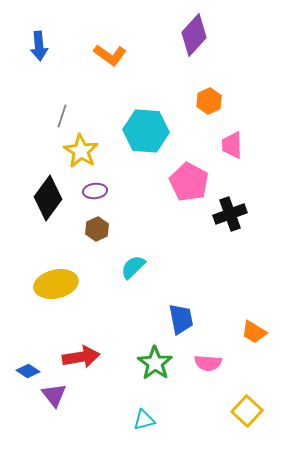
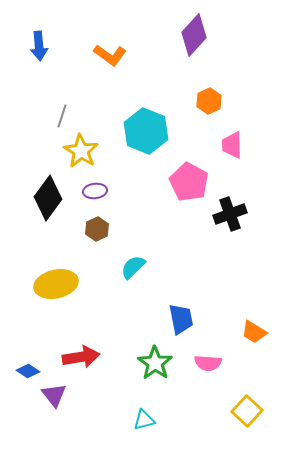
cyan hexagon: rotated 18 degrees clockwise
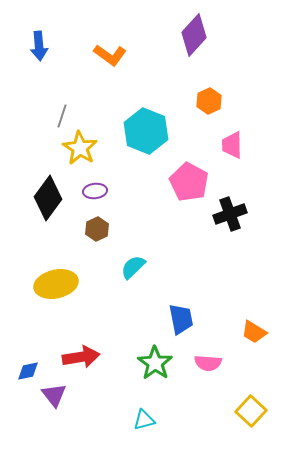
yellow star: moved 1 px left, 3 px up
blue diamond: rotated 45 degrees counterclockwise
yellow square: moved 4 px right
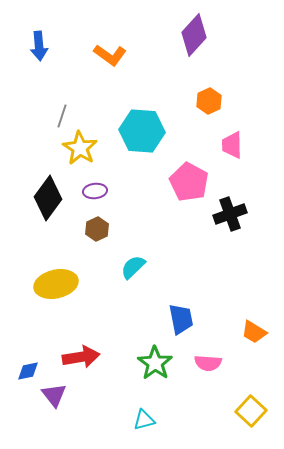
cyan hexagon: moved 4 px left; rotated 18 degrees counterclockwise
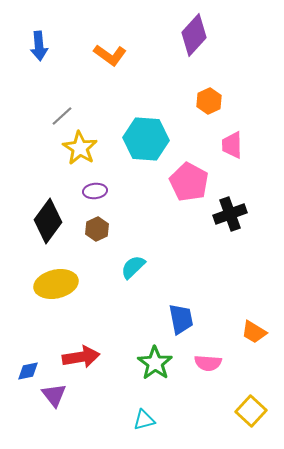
gray line: rotated 30 degrees clockwise
cyan hexagon: moved 4 px right, 8 px down
black diamond: moved 23 px down
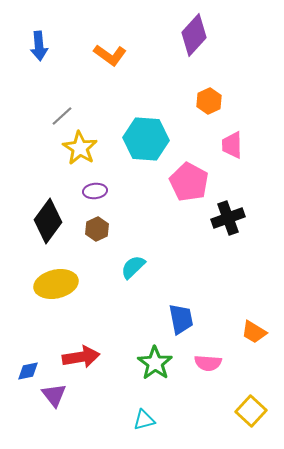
black cross: moved 2 px left, 4 px down
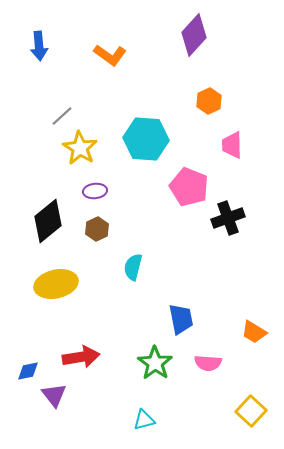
pink pentagon: moved 5 px down; rotated 6 degrees counterclockwise
black diamond: rotated 15 degrees clockwise
cyan semicircle: rotated 32 degrees counterclockwise
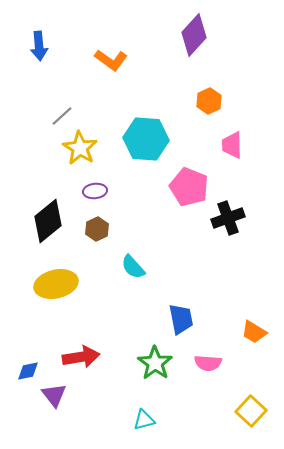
orange L-shape: moved 1 px right, 5 px down
cyan semicircle: rotated 56 degrees counterclockwise
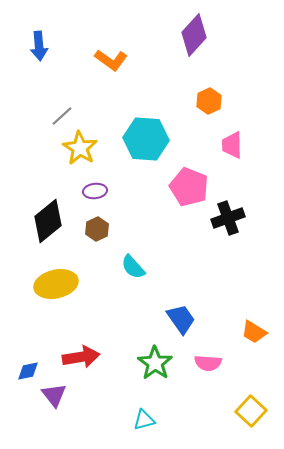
blue trapezoid: rotated 24 degrees counterclockwise
